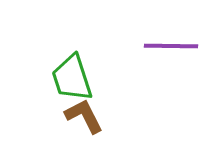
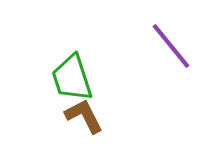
purple line: rotated 50 degrees clockwise
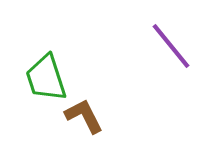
green trapezoid: moved 26 px left
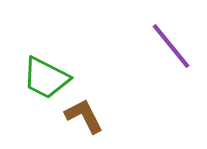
green trapezoid: rotated 45 degrees counterclockwise
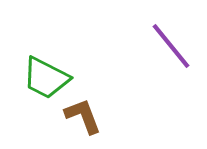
brown L-shape: moved 1 px left; rotated 6 degrees clockwise
